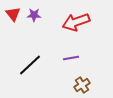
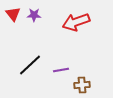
purple line: moved 10 px left, 12 px down
brown cross: rotated 28 degrees clockwise
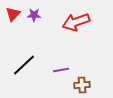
red triangle: rotated 21 degrees clockwise
black line: moved 6 px left
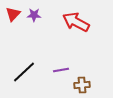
red arrow: rotated 48 degrees clockwise
black line: moved 7 px down
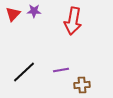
purple star: moved 4 px up
red arrow: moved 3 px left, 1 px up; rotated 108 degrees counterclockwise
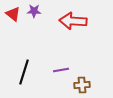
red triangle: rotated 35 degrees counterclockwise
red arrow: rotated 84 degrees clockwise
black line: rotated 30 degrees counterclockwise
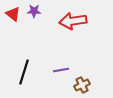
red arrow: rotated 12 degrees counterclockwise
brown cross: rotated 21 degrees counterclockwise
